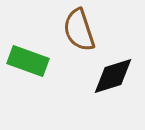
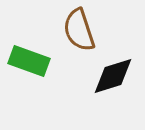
green rectangle: moved 1 px right
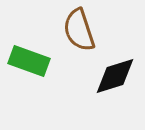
black diamond: moved 2 px right
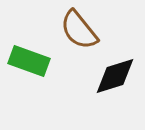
brown semicircle: rotated 21 degrees counterclockwise
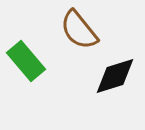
green rectangle: moved 3 px left; rotated 30 degrees clockwise
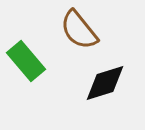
black diamond: moved 10 px left, 7 px down
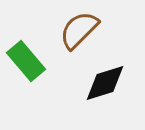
brown semicircle: rotated 84 degrees clockwise
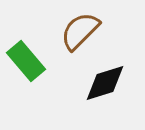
brown semicircle: moved 1 px right, 1 px down
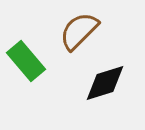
brown semicircle: moved 1 px left
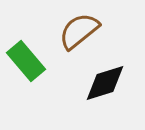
brown semicircle: rotated 6 degrees clockwise
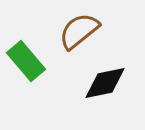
black diamond: rotated 6 degrees clockwise
